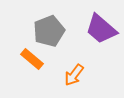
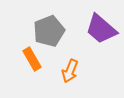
orange rectangle: rotated 20 degrees clockwise
orange arrow: moved 4 px left, 4 px up; rotated 15 degrees counterclockwise
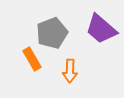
gray pentagon: moved 3 px right, 2 px down
orange arrow: rotated 20 degrees counterclockwise
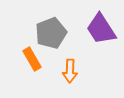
purple trapezoid: rotated 16 degrees clockwise
gray pentagon: moved 1 px left
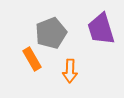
purple trapezoid: rotated 16 degrees clockwise
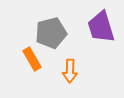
purple trapezoid: moved 2 px up
gray pentagon: rotated 8 degrees clockwise
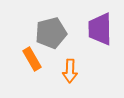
purple trapezoid: moved 1 px left, 2 px down; rotated 16 degrees clockwise
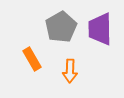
gray pentagon: moved 10 px right, 6 px up; rotated 16 degrees counterclockwise
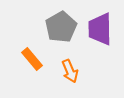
orange rectangle: rotated 10 degrees counterclockwise
orange arrow: rotated 25 degrees counterclockwise
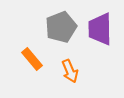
gray pentagon: rotated 8 degrees clockwise
